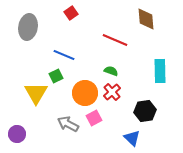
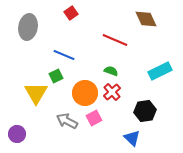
brown diamond: rotated 20 degrees counterclockwise
cyan rectangle: rotated 65 degrees clockwise
gray arrow: moved 1 px left, 3 px up
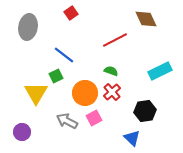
red line: rotated 50 degrees counterclockwise
blue line: rotated 15 degrees clockwise
purple circle: moved 5 px right, 2 px up
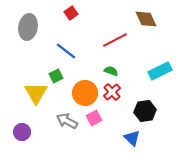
blue line: moved 2 px right, 4 px up
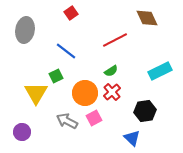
brown diamond: moved 1 px right, 1 px up
gray ellipse: moved 3 px left, 3 px down
green semicircle: rotated 128 degrees clockwise
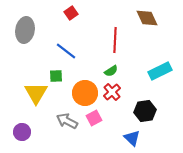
red line: rotated 60 degrees counterclockwise
green square: rotated 24 degrees clockwise
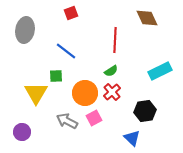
red square: rotated 16 degrees clockwise
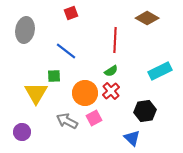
brown diamond: rotated 35 degrees counterclockwise
green square: moved 2 px left
red cross: moved 1 px left, 1 px up
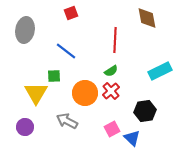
brown diamond: rotated 50 degrees clockwise
pink square: moved 18 px right, 11 px down
purple circle: moved 3 px right, 5 px up
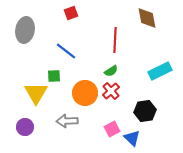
gray arrow: rotated 30 degrees counterclockwise
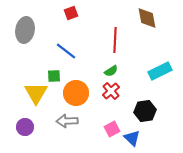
orange circle: moved 9 px left
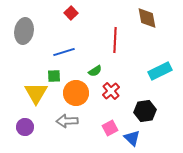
red square: rotated 24 degrees counterclockwise
gray ellipse: moved 1 px left, 1 px down
blue line: moved 2 px left, 1 px down; rotated 55 degrees counterclockwise
green semicircle: moved 16 px left
pink square: moved 2 px left, 1 px up
